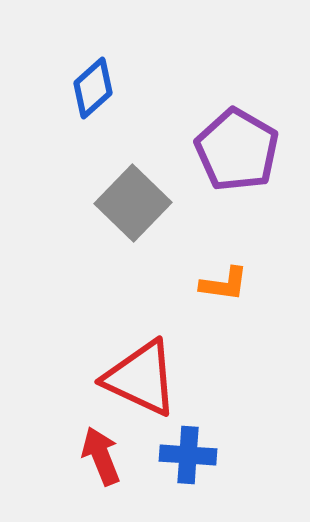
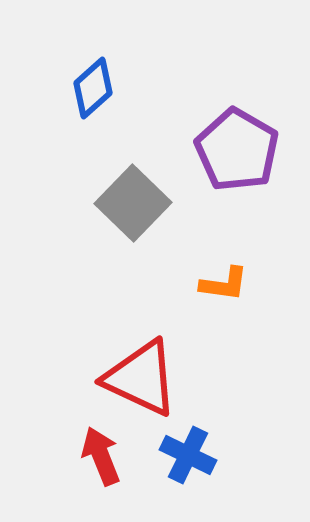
blue cross: rotated 22 degrees clockwise
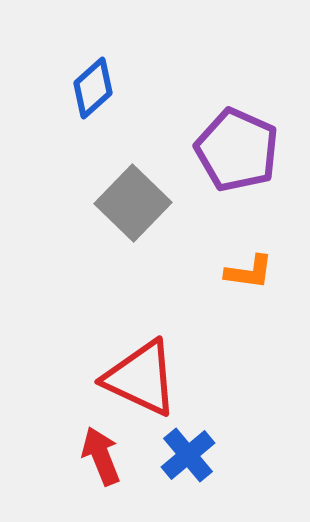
purple pentagon: rotated 6 degrees counterclockwise
orange L-shape: moved 25 px right, 12 px up
blue cross: rotated 24 degrees clockwise
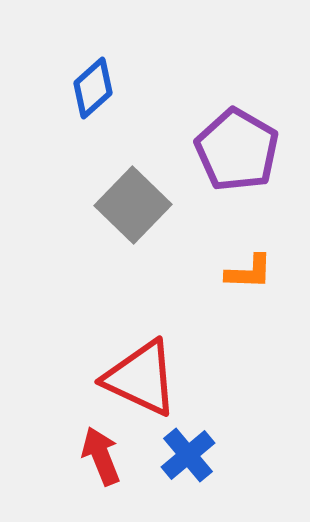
purple pentagon: rotated 6 degrees clockwise
gray square: moved 2 px down
orange L-shape: rotated 6 degrees counterclockwise
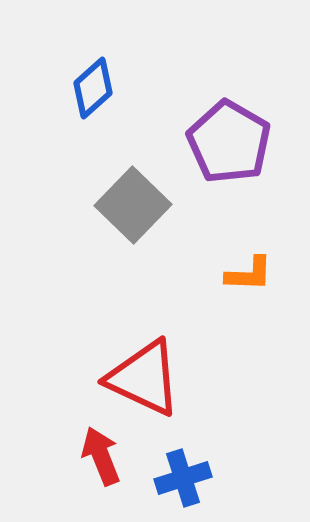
purple pentagon: moved 8 px left, 8 px up
orange L-shape: moved 2 px down
red triangle: moved 3 px right
blue cross: moved 5 px left, 23 px down; rotated 22 degrees clockwise
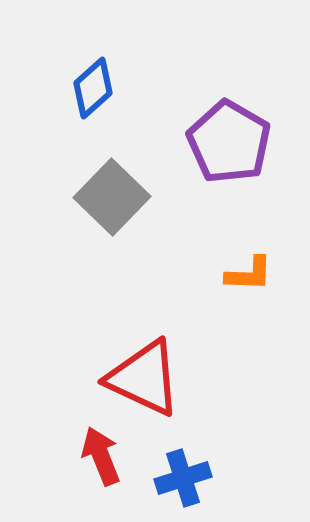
gray square: moved 21 px left, 8 px up
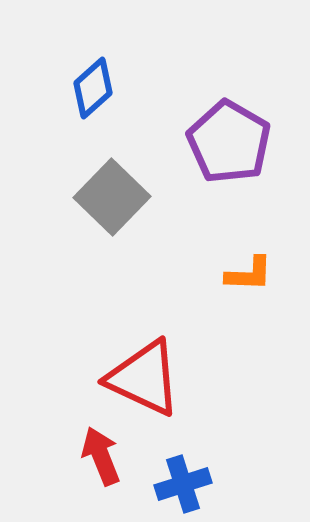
blue cross: moved 6 px down
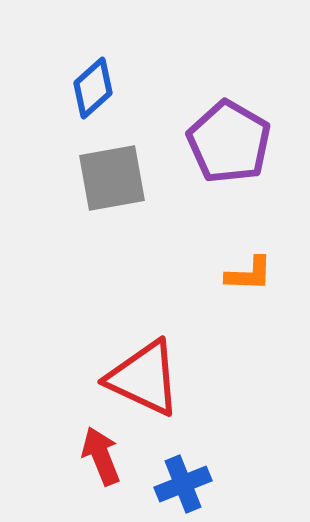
gray square: moved 19 px up; rotated 36 degrees clockwise
blue cross: rotated 4 degrees counterclockwise
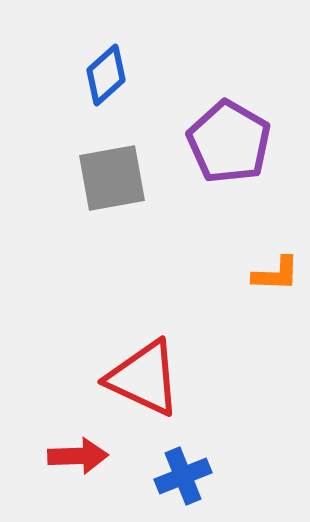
blue diamond: moved 13 px right, 13 px up
orange L-shape: moved 27 px right
red arrow: moved 23 px left; rotated 110 degrees clockwise
blue cross: moved 8 px up
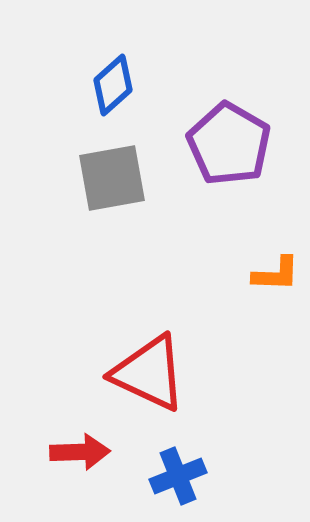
blue diamond: moved 7 px right, 10 px down
purple pentagon: moved 2 px down
red triangle: moved 5 px right, 5 px up
red arrow: moved 2 px right, 4 px up
blue cross: moved 5 px left
